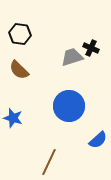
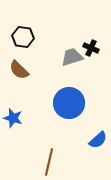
black hexagon: moved 3 px right, 3 px down
blue circle: moved 3 px up
brown line: rotated 12 degrees counterclockwise
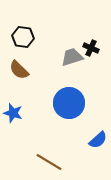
blue star: moved 5 px up
brown line: rotated 72 degrees counterclockwise
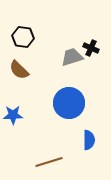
blue star: moved 2 px down; rotated 18 degrees counterclockwise
blue semicircle: moved 9 px left; rotated 48 degrees counterclockwise
brown line: rotated 48 degrees counterclockwise
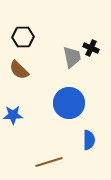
black hexagon: rotated 10 degrees counterclockwise
gray trapezoid: rotated 95 degrees clockwise
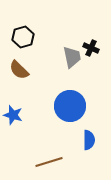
black hexagon: rotated 15 degrees counterclockwise
blue circle: moved 1 px right, 3 px down
blue star: rotated 18 degrees clockwise
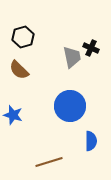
blue semicircle: moved 2 px right, 1 px down
